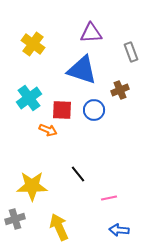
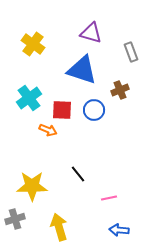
purple triangle: rotated 20 degrees clockwise
yellow arrow: rotated 8 degrees clockwise
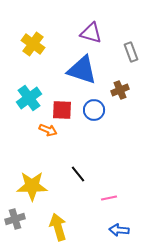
yellow arrow: moved 1 px left
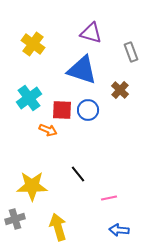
brown cross: rotated 24 degrees counterclockwise
blue circle: moved 6 px left
